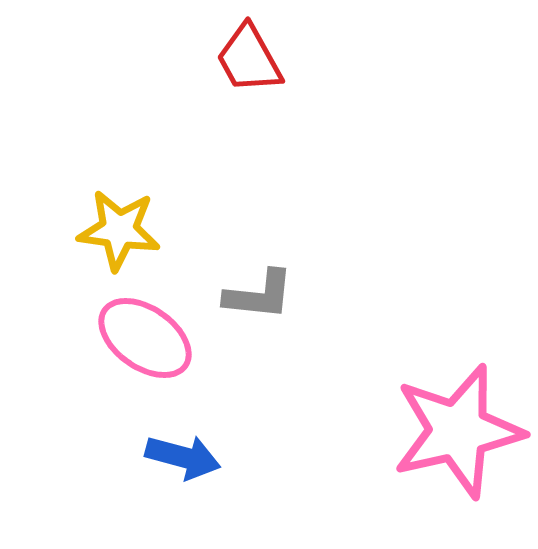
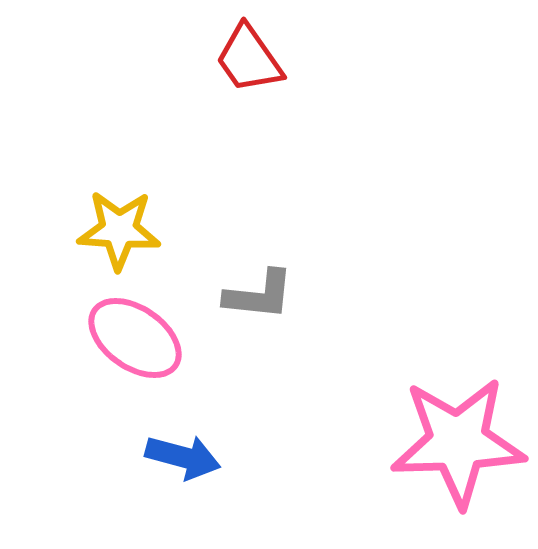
red trapezoid: rotated 6 degrees counterclockwise
yellow star: rotated 4 degrees counterclockwise
pink ellipse: moved 10 px left
pink star: moved 11 px down; rotated 11 degrees clockwise
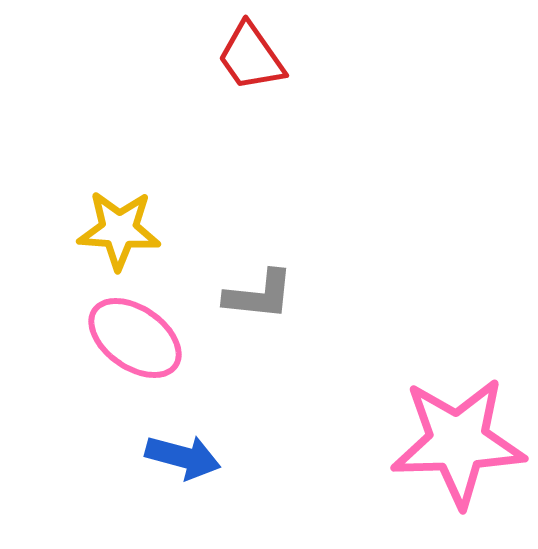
red trapezoid: moved 2 px right, 2 px up
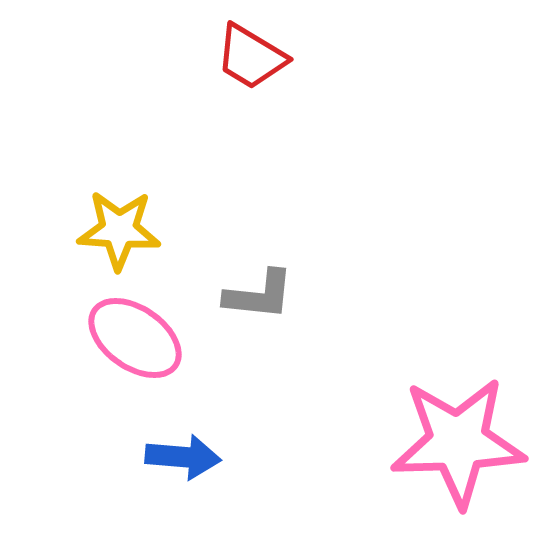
red trapezoid: rotated 24 degrees counterclockwise
blue arrow: rotated 10 degrees counterclockwise
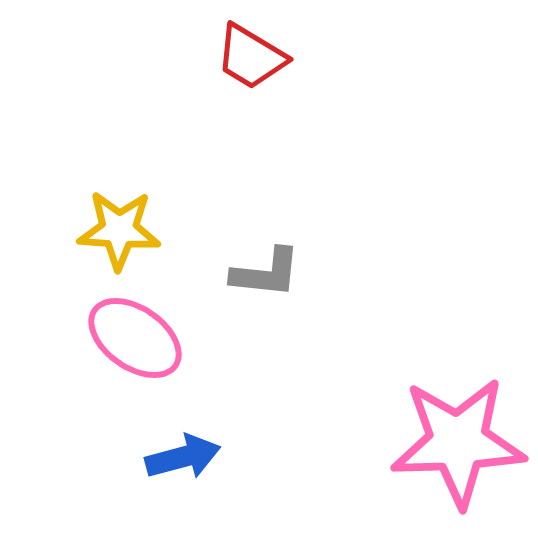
gray L-shape: moved 7 px right, 22 px up
blue arrow: rotated 20 degrees counterclockwise
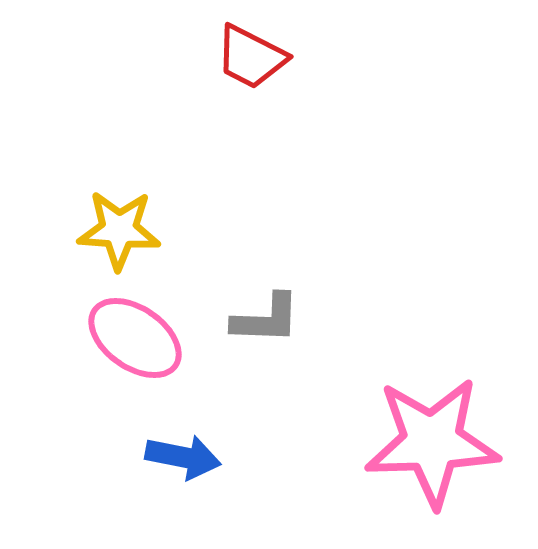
red trapezoid: rotated 4 degrees counterclockwise
gray L-shape: moved 46 px down; rotated 4 degrees counterclockwise
pink star: moved 26 px left
blue arrow: rotated 26 degrees clockwise
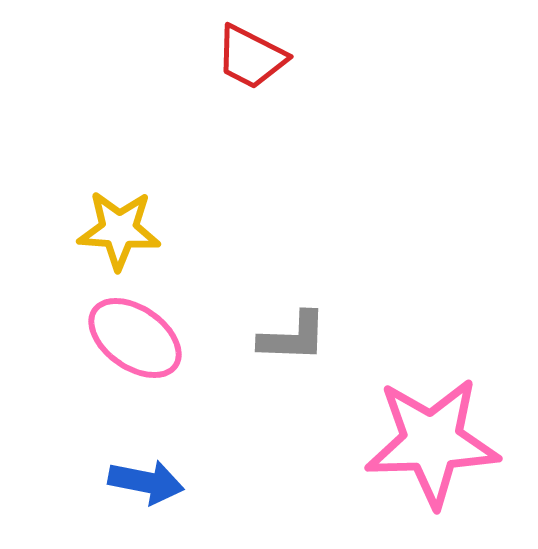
gray L-shape: moved 27 px right, 18 px down
blue arrow: moved 37 px left, 25 px down
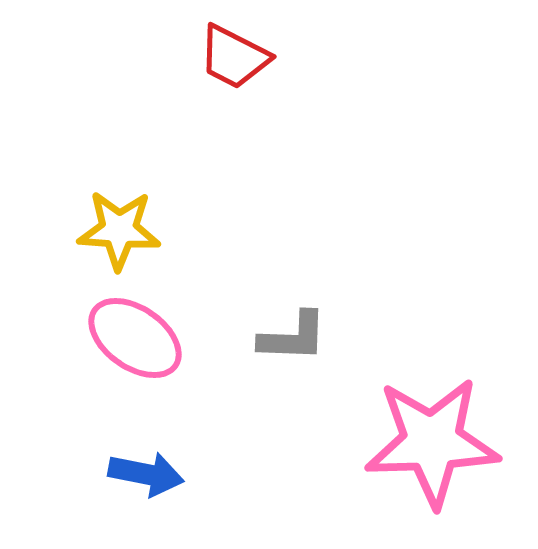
red trapezoid: moved 17 px left
blue arrow: moved 8 px up
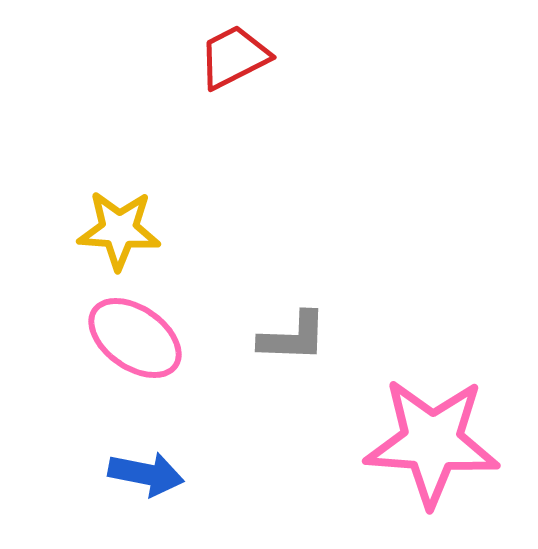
red trapezoid: rotated 126 degrees clockwise
pink star: rotated 6 degrees clockwise
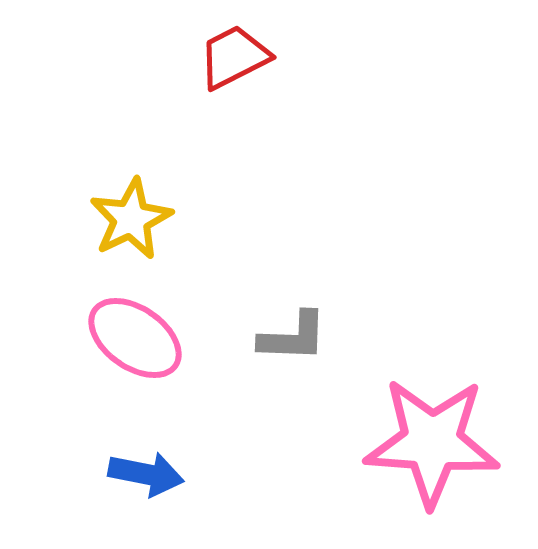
yellow star: moved 12 px right, 11 px up; rotated 30 degrees counterclockwise
